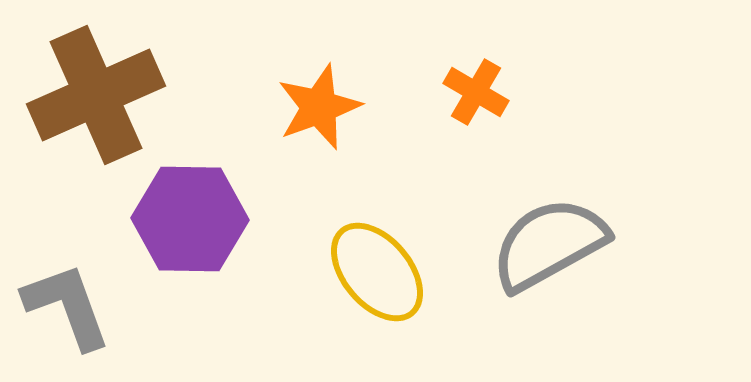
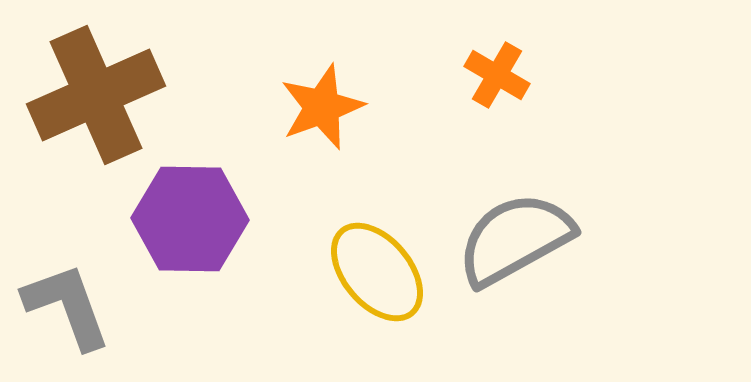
orange cross: moved 21 px right, 17 px up
orange star: moved 3 px right
gray semicircle: moved 34 px left, 5 px up
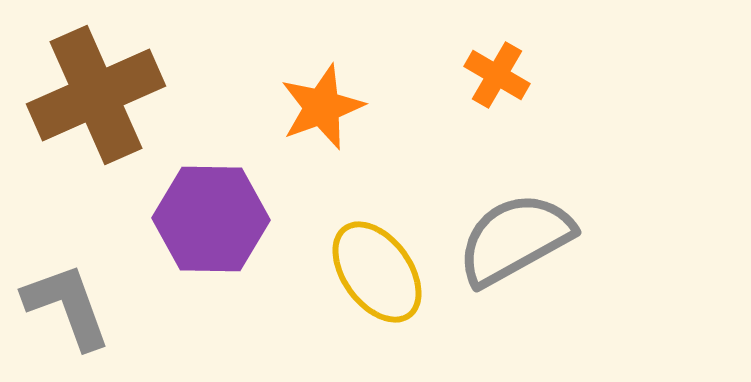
purple hexagon: moved 21 px right
yellow ellipse: rotated 4 degrees clockwise
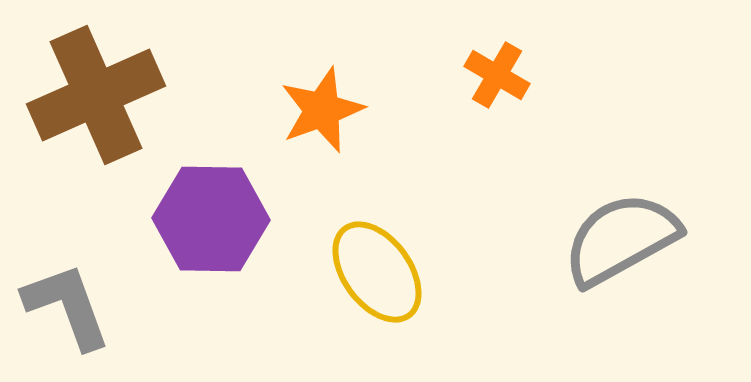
orange star: moved 3 px down
gray semicircle: moved 106 px right
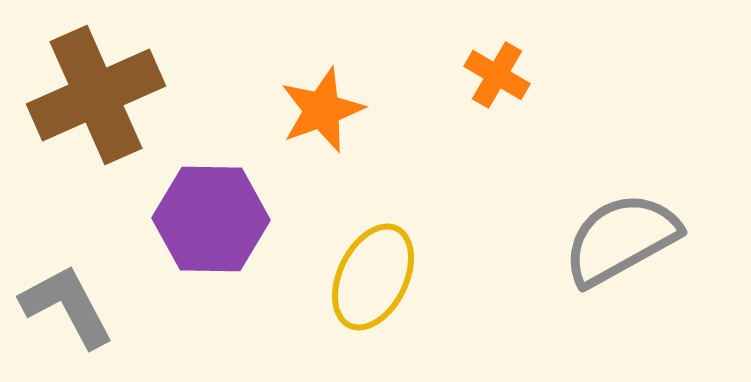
yellow ellipse: moved 4 px left, 5 px down; rotated 62 degrees clockwise
gray L-shape: rotated 8 degrees counterclockwise
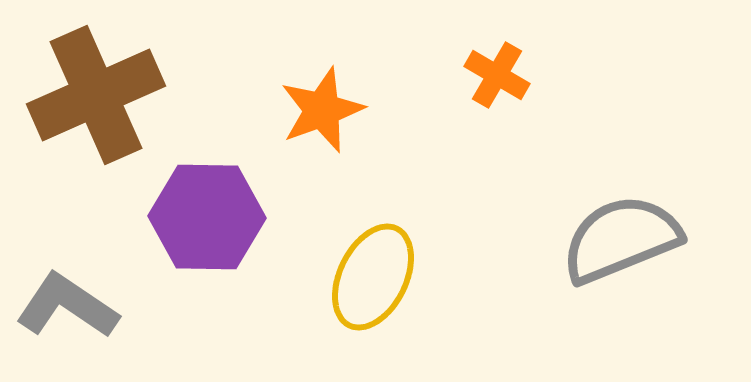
purple hexagon: moved 4 px left, 2 px up
gray semicircle: rotated 7 degrees clockwise
gray L-shape: rotated 28 degrees counterclockwise
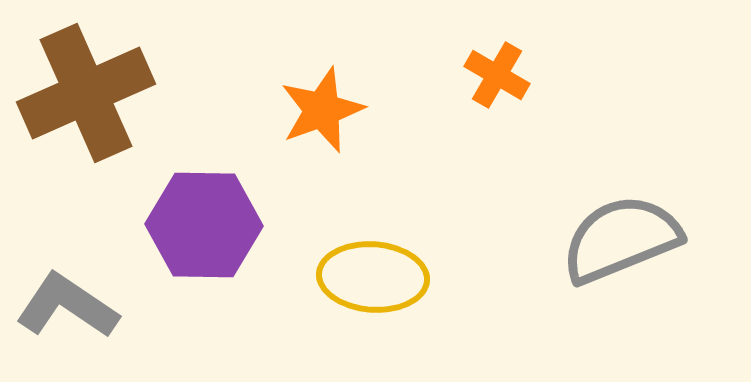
brown cross: moved 10 px left, 2 px up
purple hexagon: moved 3 px left, 8 px down
yellow ellipse: rotated 68 degrees clockwise
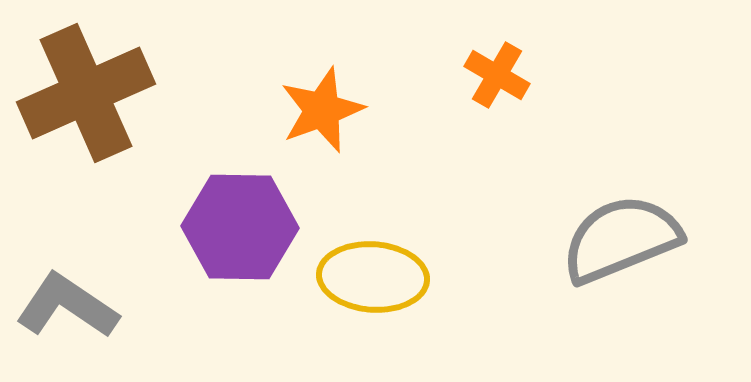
purple hexagon: moved 36 px right, 2 px down
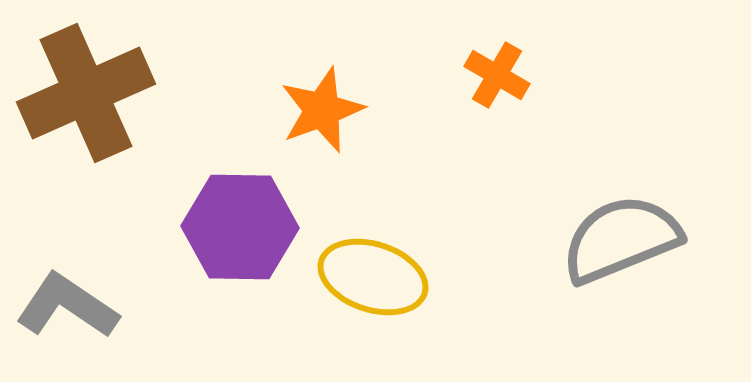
yellow ellipse: rotated 14 degrees clockwise
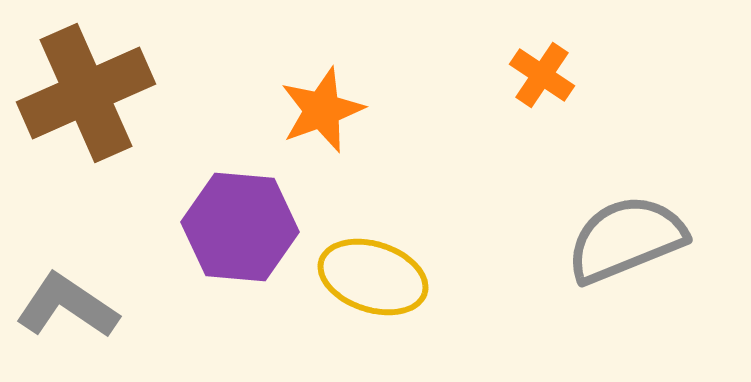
orange cross: moved 45 px right; rotated 4 degrees clockwise
purple hexagon: rotated 4 degrees clockwise
gray semicircle: moved 5 px right
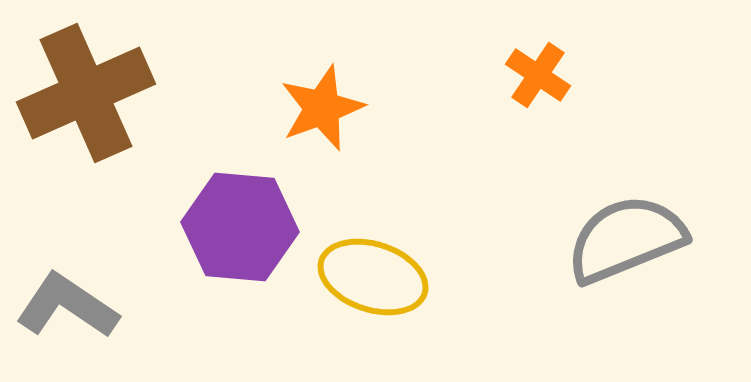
orange cross: moved 4 px left
orange star: moved 2 px up
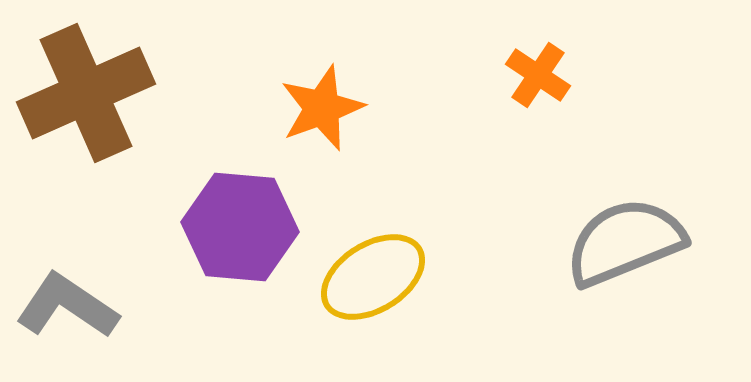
gray semicircle: moved 1 px left, 3 px down
yellow ellipse: rotated 50 degrees counterclockwise
